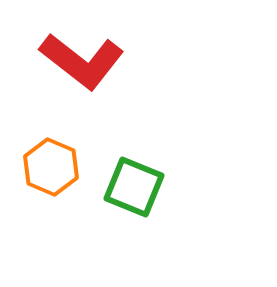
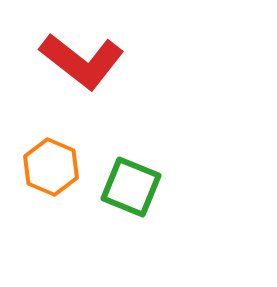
green square: moved 3 px left
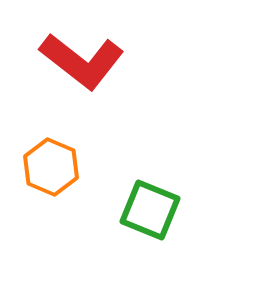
green square: moved 19 px right, 23 px down
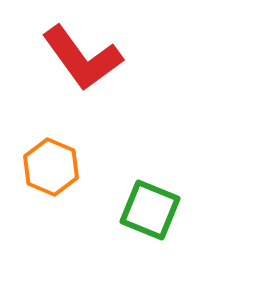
red L-shape: moved 3 px up; rotated 16 degrees clockwise
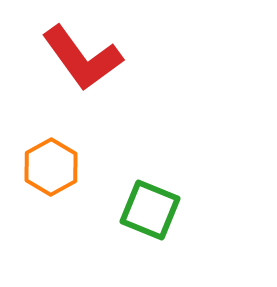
orange hexagon: rotated 8 degrees clockwise
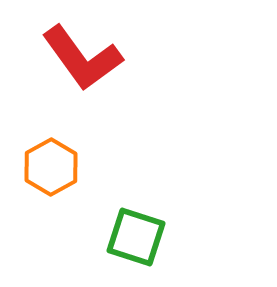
green square: moved 14 px left, 27 px down; rotated 4 degrees counterclockwise
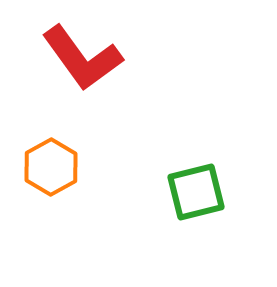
green square: moved 60 px right, 45 px up; rotated 32 degrees counterclockwise
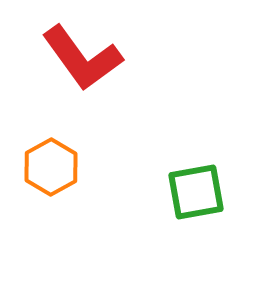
green square: rotated 4 degrees clockwise
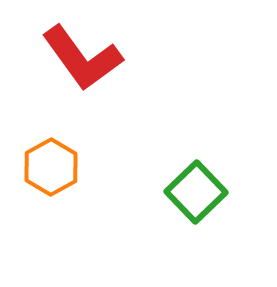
green square: rotated 34 degrees counterclockwise
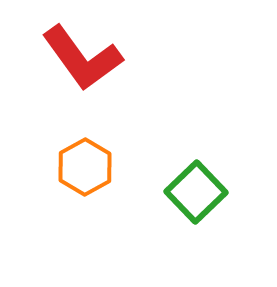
orange hexagon: moved 34 px right
